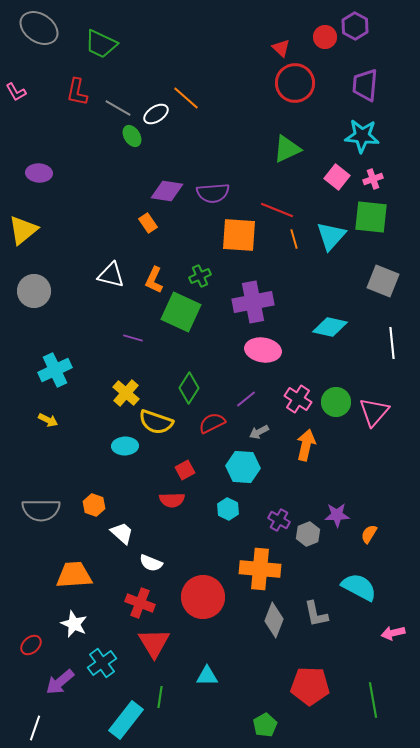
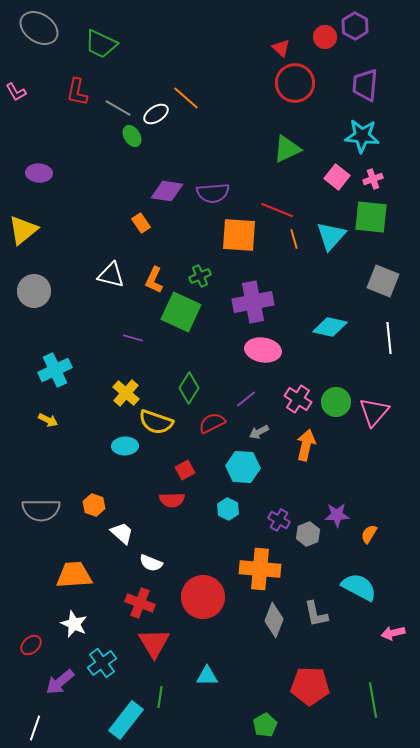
orange rectangle at (148, 223): moved 7 px left
white line at (392, 343): moved 3 px left, 5 px up
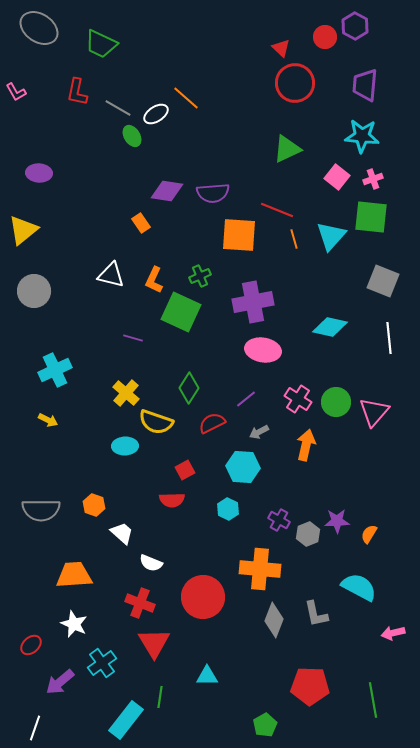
purple star at (337, 515): moved 6 px down
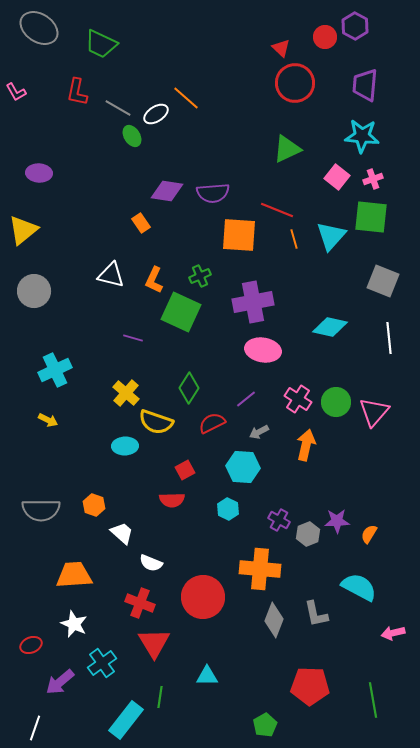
red ellipse at (31, 645): rotated 20 degrees clockwise
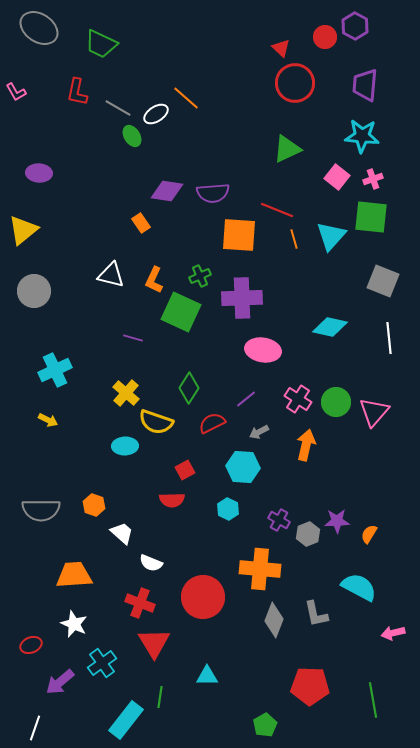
purple cross at (253, 302): moved 11 px left, 4 px up; rotated 9 degrees clockwise
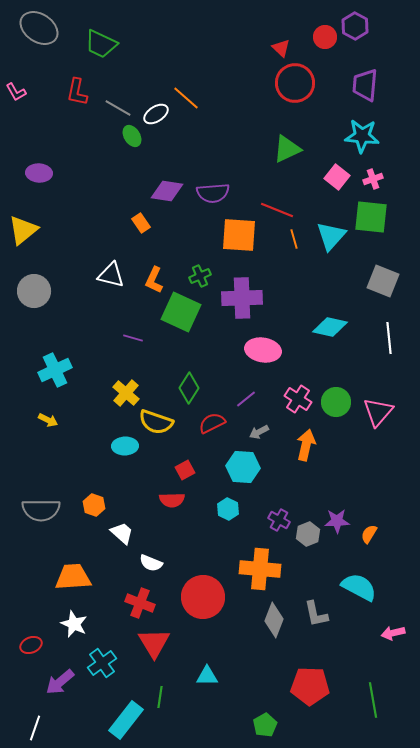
pink triangle at (374, 412): moved 4 px right
orange trapezoid at (74, 575): moved 1 px left, 2 px down
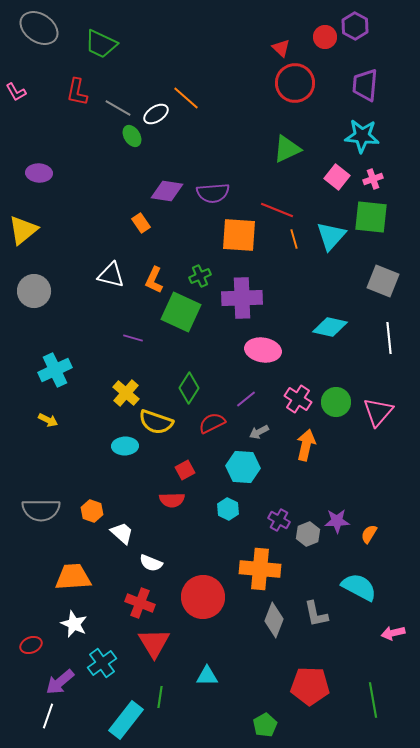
orange hexagon at (94, 505): moved 2 px left, 6 px down
white line at (35, 728): moved 13 px right, 12 px up
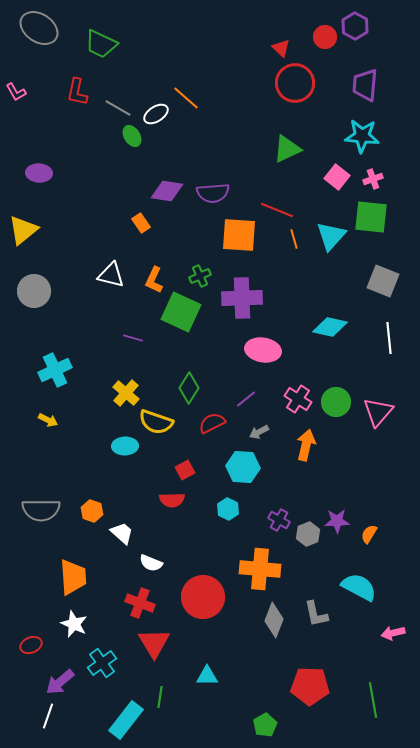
orange trapezoid at (73, 577): rotated 90 degrees clockwise
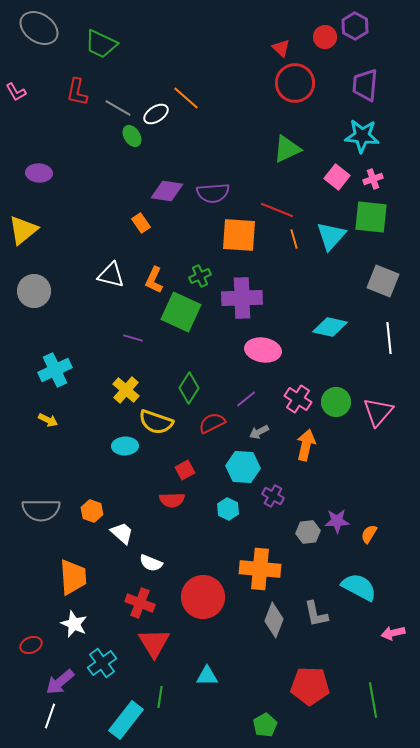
yellow cross at (126, 393): moved 3 px up
purple cross at (279, 520): moved 6 px left, 24 px up
gray hexagon at (308, 534): moved 2 px up; rotated 15 degrees clockwise
white line at (48, 716): moved 2 px right
